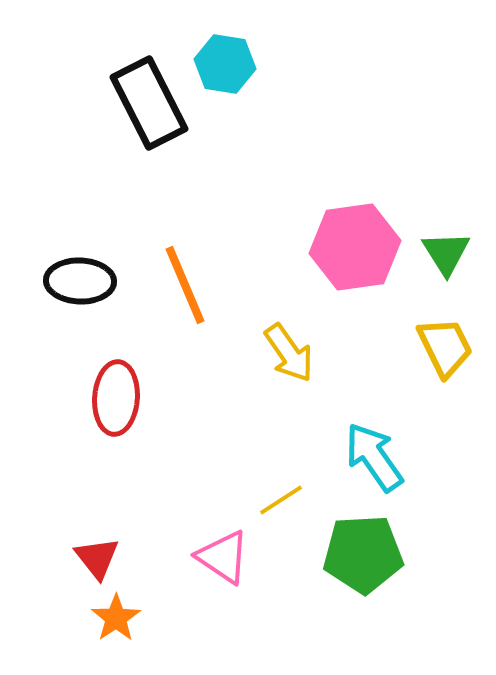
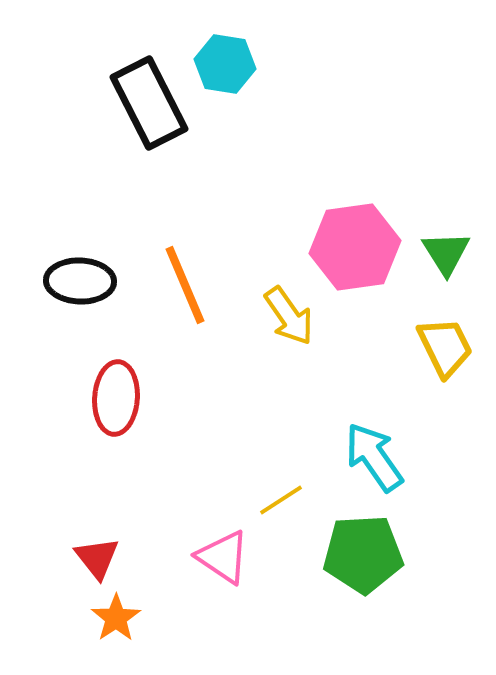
yellow arrow: moved 37 px up
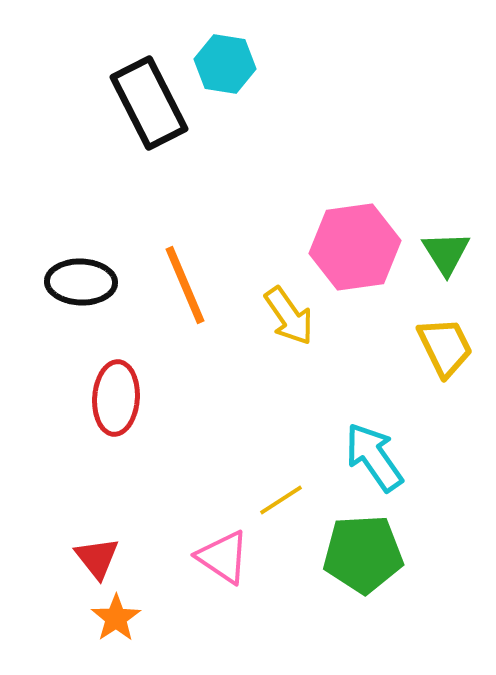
black ellipse: moved 1 px right, 1 px down
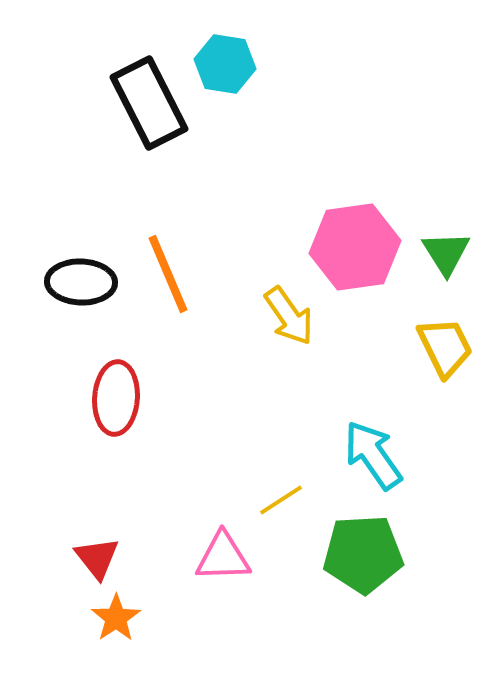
orange line: moved 17 px left, 11 px up
cyan arrow: moved 1 px left, 2 px up
pink triangle: rotated 36 degrees counterclockwise
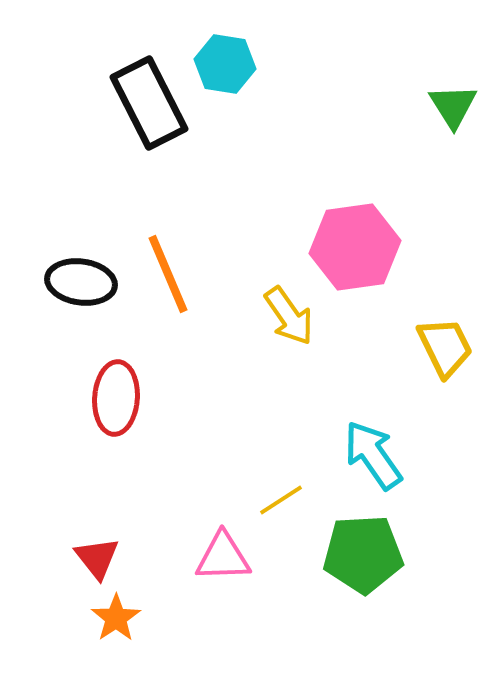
green triangle: moved 7 px right, 147 px up
black ellipse: rotated 6 degrees clockwise
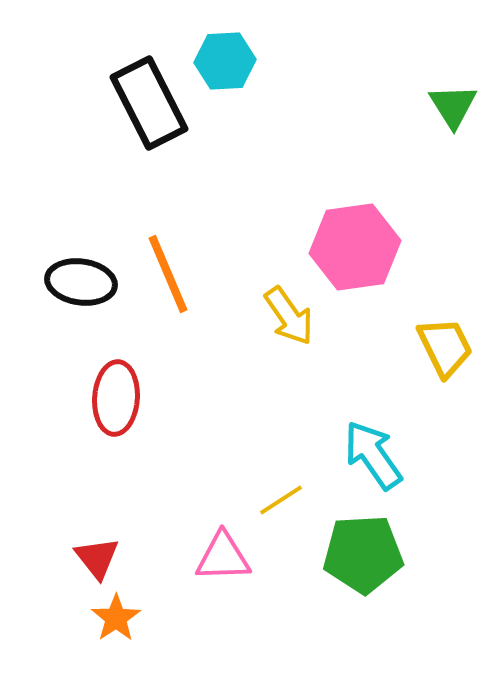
cyan hexagon: moved 3 px up; rotated 12 degrees counterclockwise
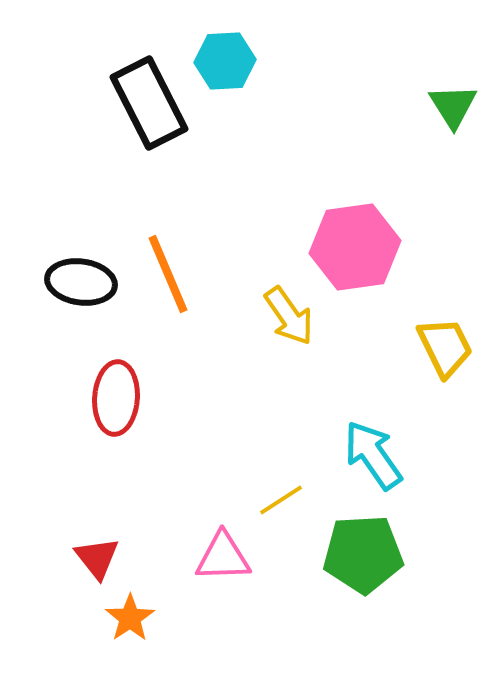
orange star: moved 14 px right
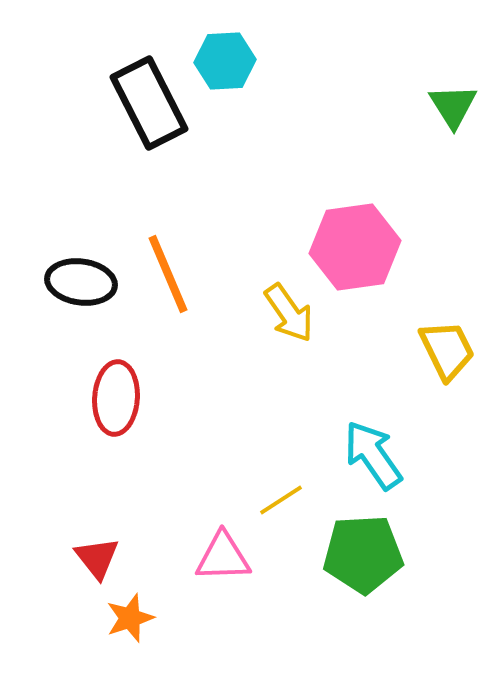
yellow arrow: moved 3 px up
yellow trapezoid: moved 2 px right, 3 px down
orange star: rotated 15 degrees clockwise
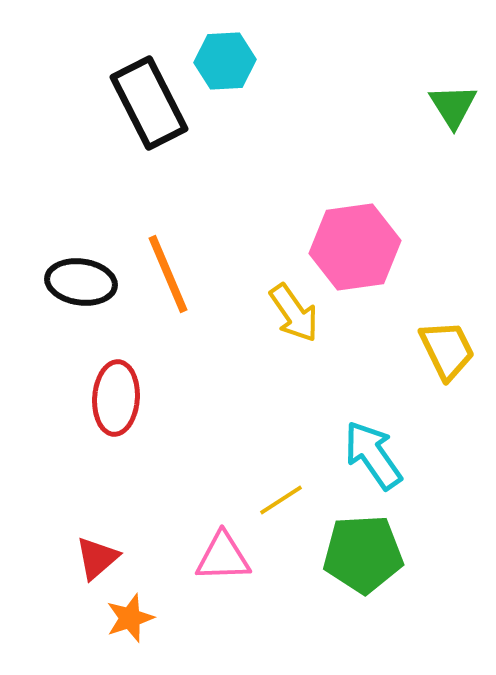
yellow arrow: moved 5 px right
red triangle: rotated 27 degrees clockwise
